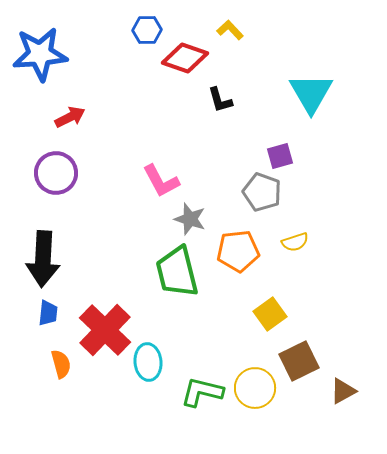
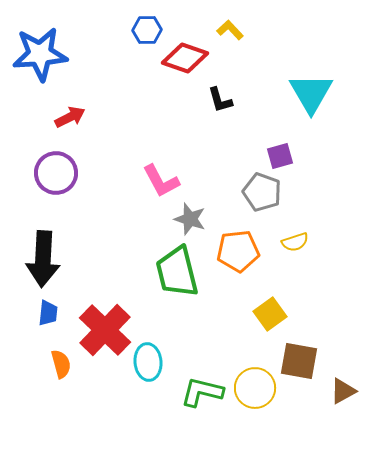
brown square: rotated 36 degrees clockwise
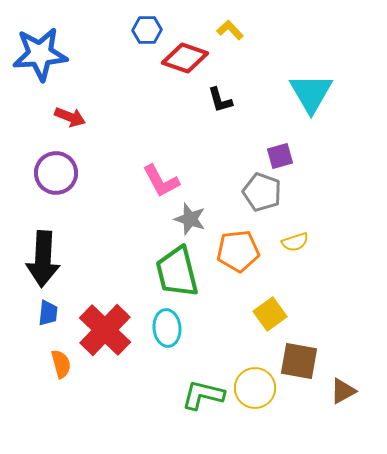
red arrow: rotated 48 degrees clockwise
cyan ellipse: moved 19 px right, 34 px up
green L-shape: moved 1 px right, 3 px down
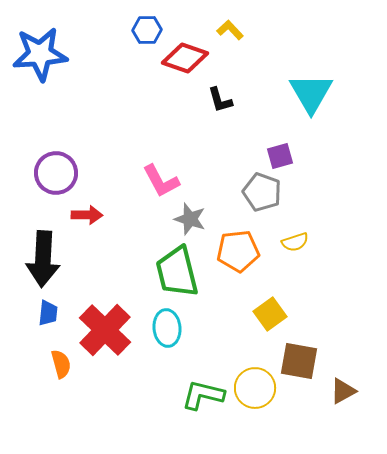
red arrow: moved 17 px right, 98 px down; rotated 20 degrees counterclockwise
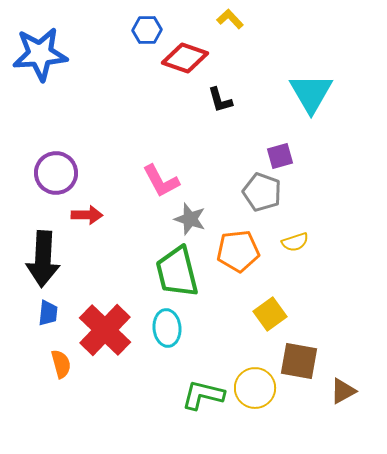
yellow L-shape: moved 11 px up
